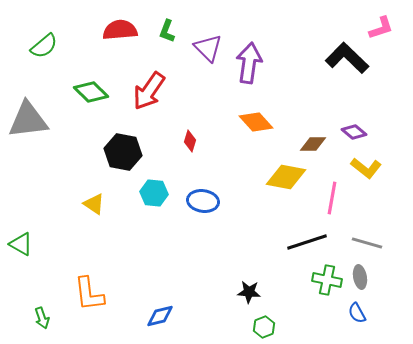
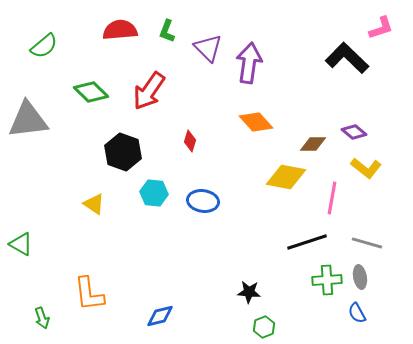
black hexagon: rotated 9 degrees clockwise
green cross: rotated 16 degrees counterclockwise
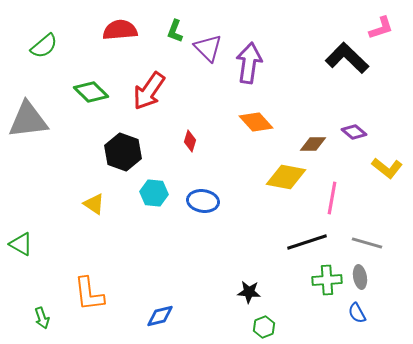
green L-shape: moved 8 px right
yellow L-shape: moved 21 px right
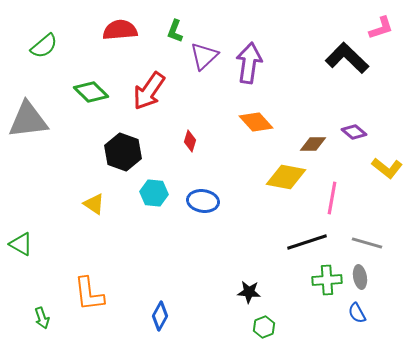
purple triangle: moved 4 px left, 8 px down; rotated 32 degrees clockwise
blue diamond: rotated 48 degrees counterclockwise
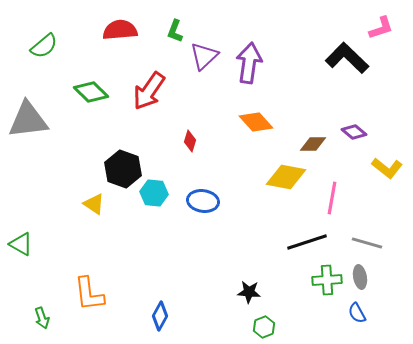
black hexagon: moved 17 px down
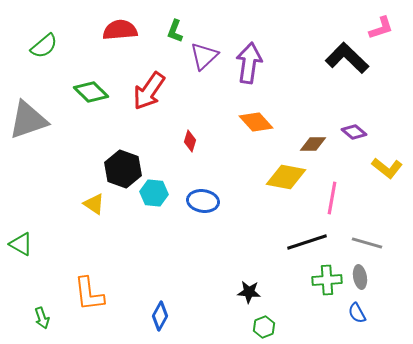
gray triangle: rotated 12 degrees counterclockwise
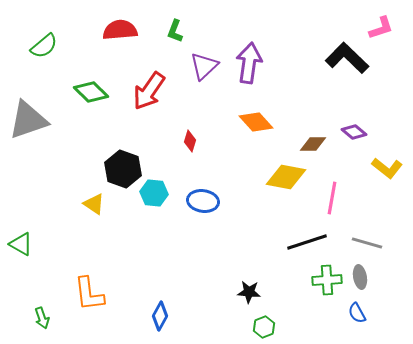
purple triangle: moved 10 px down
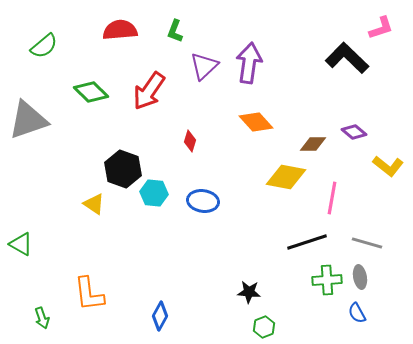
yellow L-shape: moved 1 px right, 2 px up
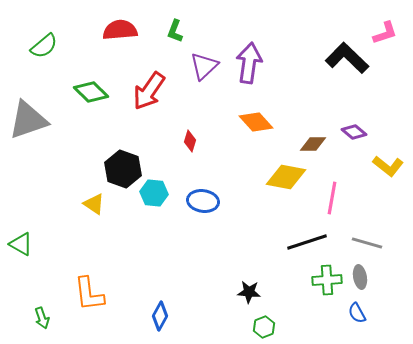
pink L-shape: moved 4 px right, 5 px down
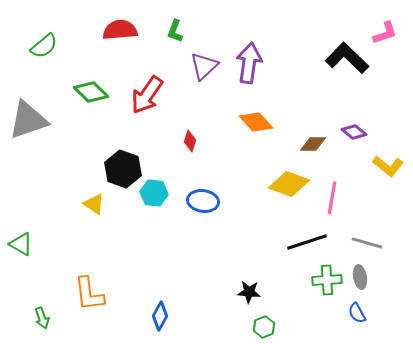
red arrow: moved 2 px left, 4 px down
yellow diamond: moved 3 px right, 7 px down; rotated 9 degrees clockwise
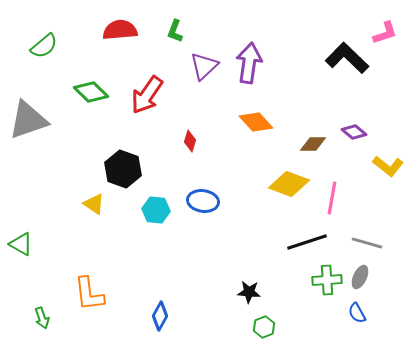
cyan hexagon: moved 2 px right, 17 px down
gray ellipse: rotated 35 degrees clockwise
